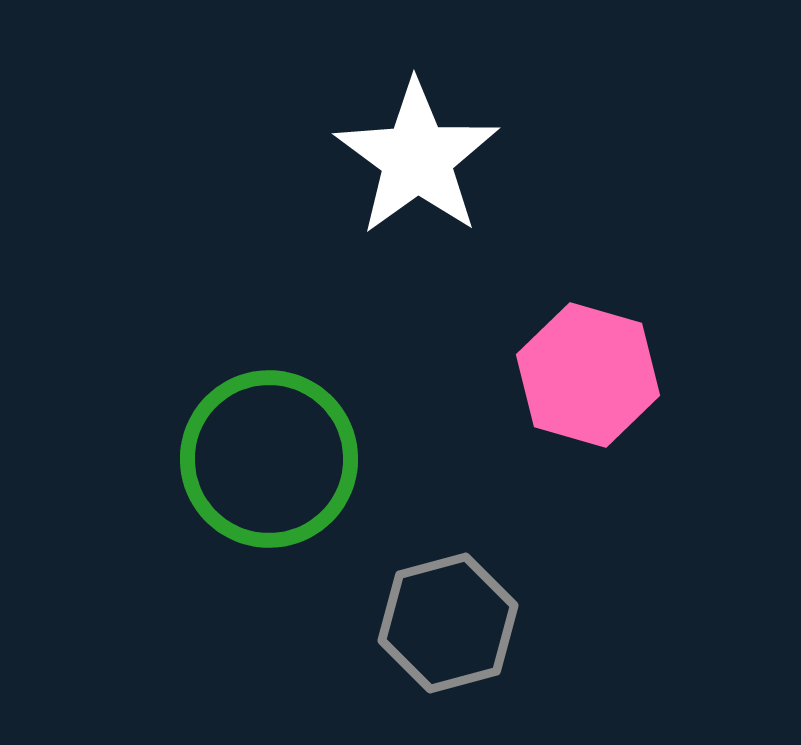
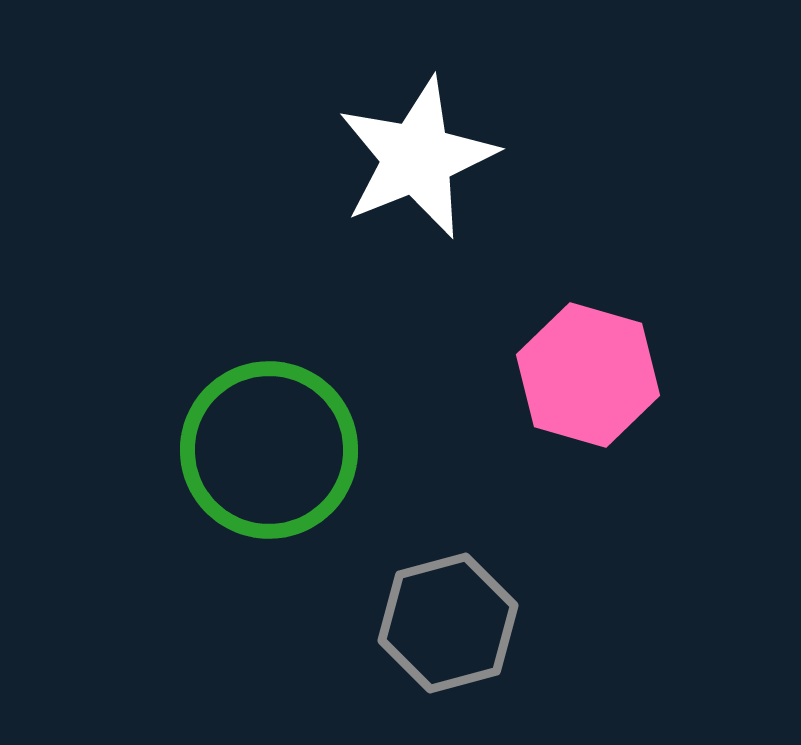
white star: rotated 14 degrees clockwise
green circle: moved 9 px up
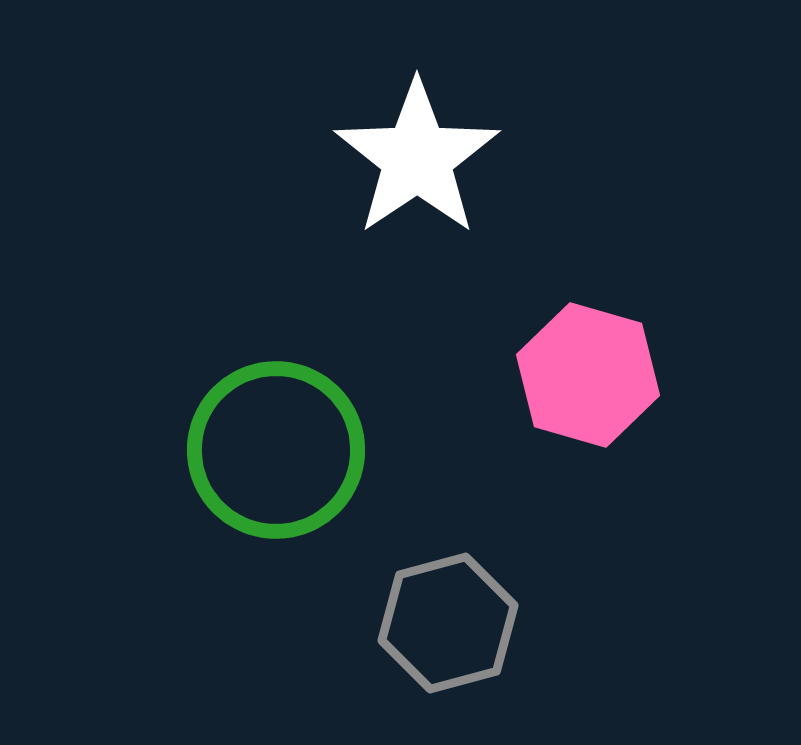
white star: rotated 12 degrees counterclockwise
green circle: moved 7 px right
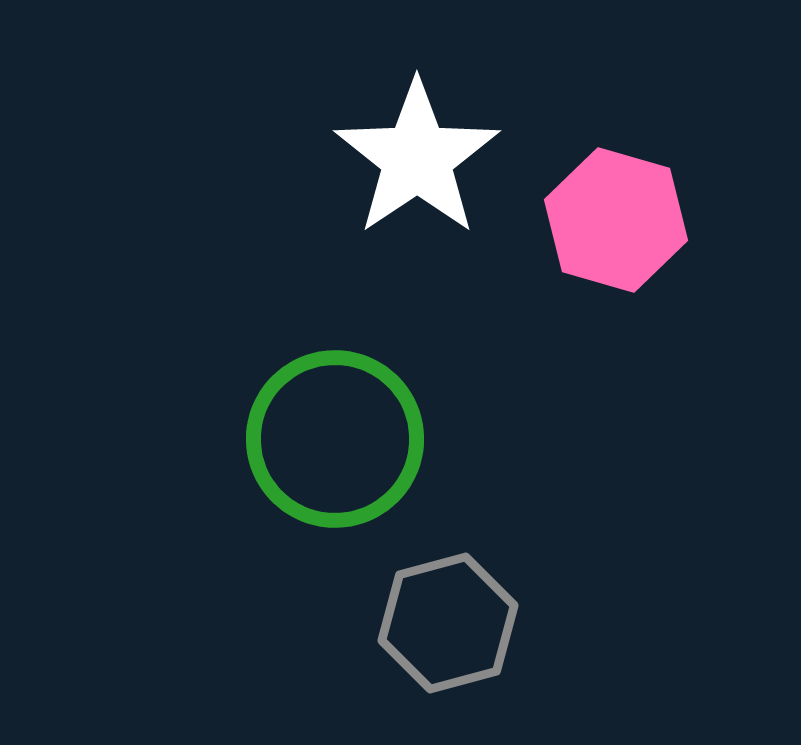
pink hexagon: moved 28 px right, 155 px up
green circle: moved 59 px right, 11 px up
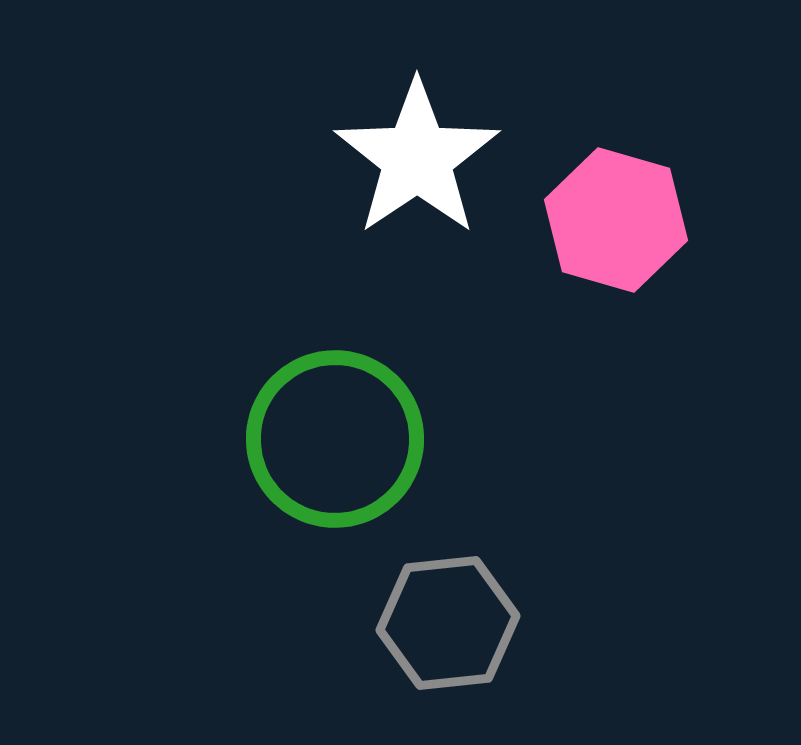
gray hexagon: rotated 9 degrees clockwise
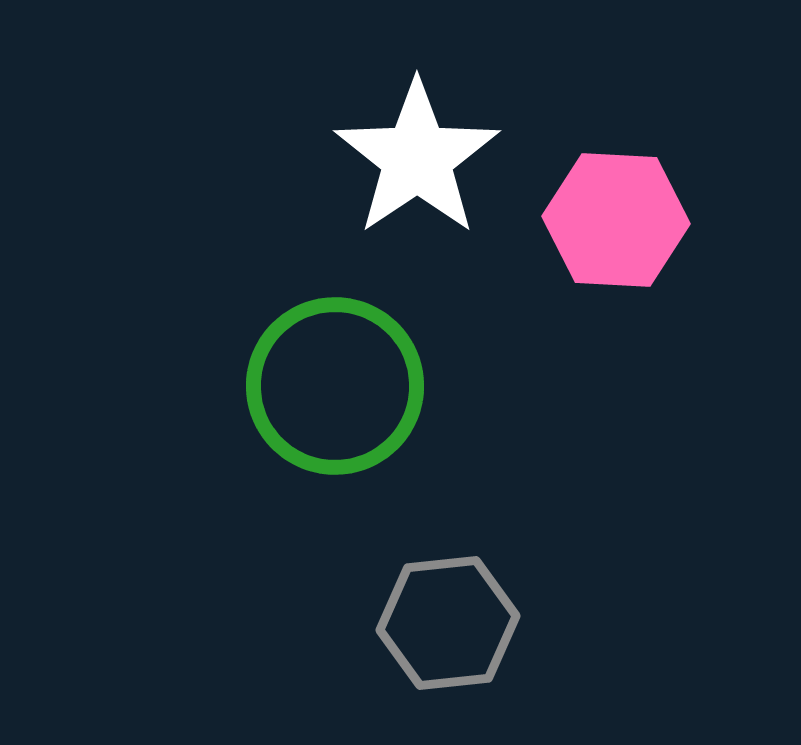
pink hexagon: rotated 13 degrees counterclockwise
green circle: moved 53 px up
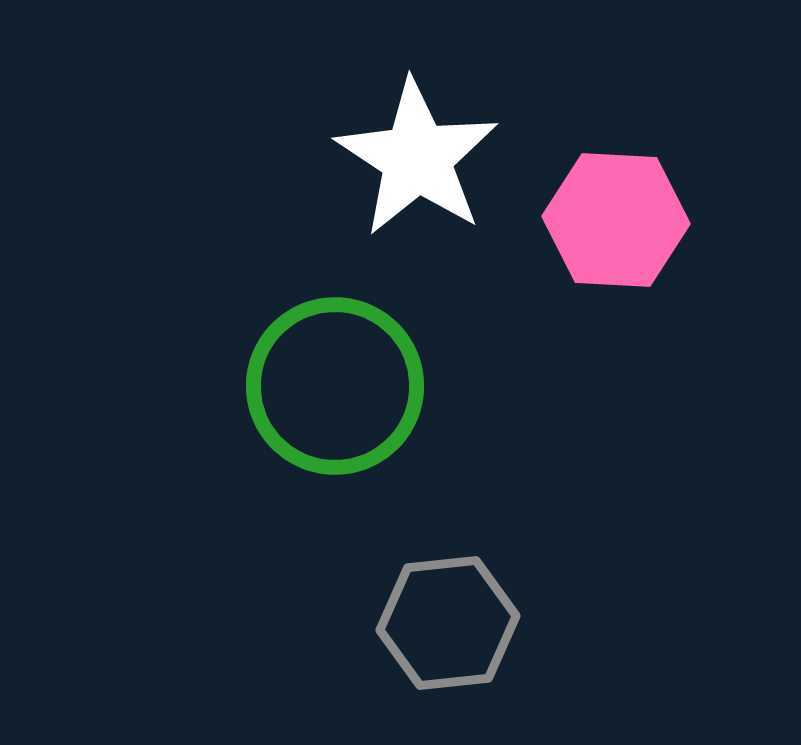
white star: rotated 5 degrees counterclockwise
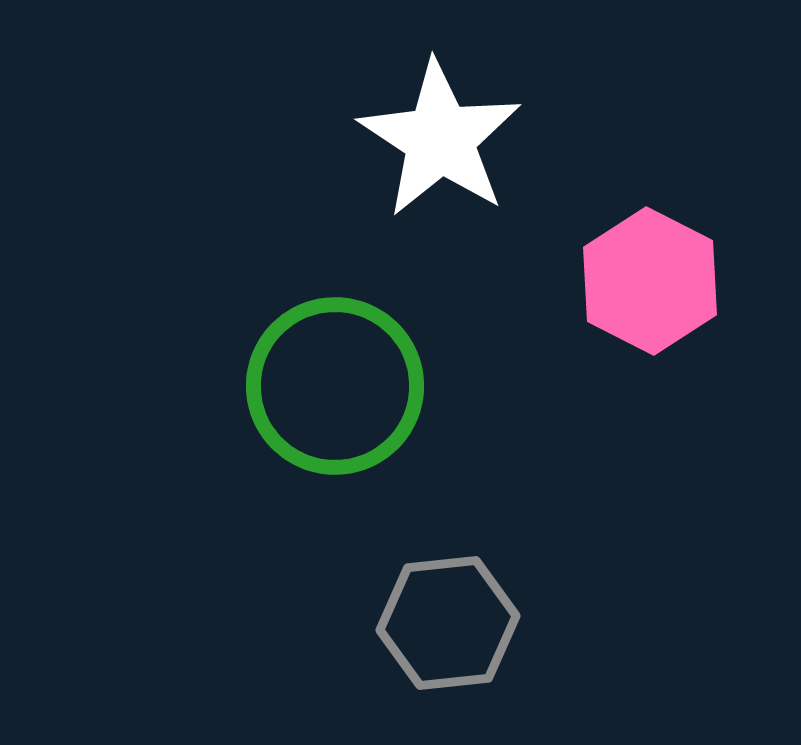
white star: moved 23 px right, 19 px up
pink hexagon: moved 34 px right, 61 px down; rotated 24 degrees clockwise
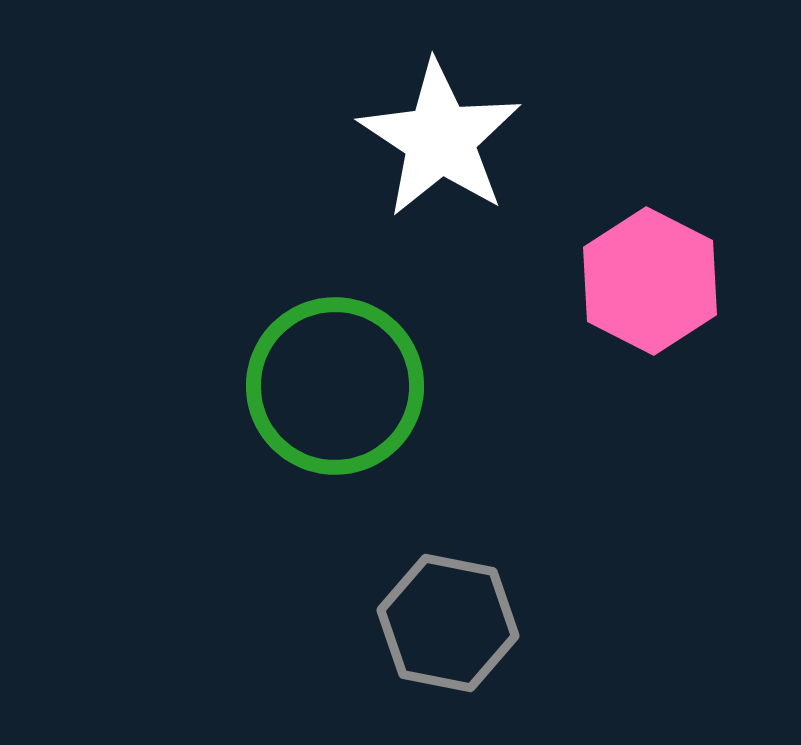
gray hexagon: rotated 17 degrees clockwise
